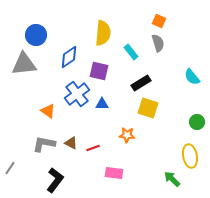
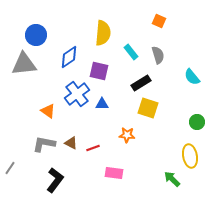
gray semicircle: moved 12 px down
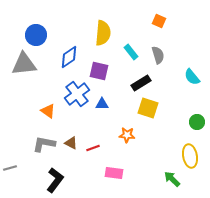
gray line: rotated 40 degrees clockwise
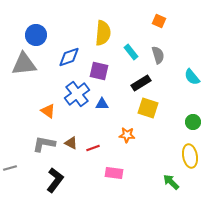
blue diamond: rotated 15 degrees clockwise
green circle: moved 4 px left
green arrow: moved 1 px left, 3 px down
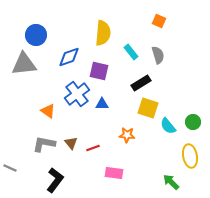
cyan semicircle: moved 24 px left, 49 px down
brown triangle: rotated 24 degrees clockwise
gray line: rotated 40 degrees clockwise
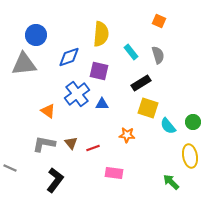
yellow semicircle: moved 2 px left, 1 px down
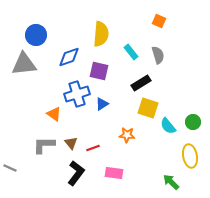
blue cross: rotated 20 degrees clockwise
blue triangle: rotated 32 degrees counterclockwise
orange triangle: moved 6 px right, 3 px down
gray L-shape: moved 1 px down; rotated 10 degrees counterclockwise
black L-shape: moved 21 px right, 7 px up
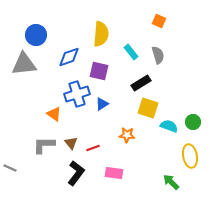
cyan semicircle: moved 1 px right; rotated 150 degrees clockwise
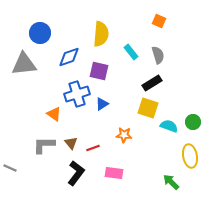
blue circle: moved 4 px right, 2 px up
black rectangle: moved 11 px right
orange star: moved 3 px left
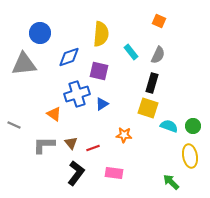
gray semicircle: rotated 42 degrees clockwise
black rectangle: rotated 42 degrees counterclockwise
green circle: moved 4 px down
gray line: moved 4 px right, 43 px up
